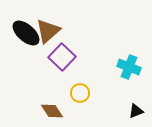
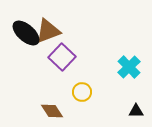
brown triangle: rotated 20 degrees clockwise
cyan cross: rotated 25 degrees clockwise
yellow circle: moved 2 px right, 1 px up
black triangle: rotated 21 degrees clockwise
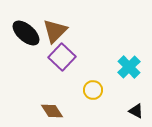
brown triangle: moved 7 px right; rotated 24 degrees counterclockwise
yellow circle: moved 11 px right, 2 px up
black triangle: rotated 28 degrees clockwise
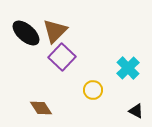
cyan cross: moved 1 px left, 1 px down
brown diamond: moved 11 px left, 3 px up
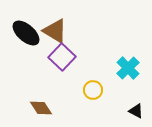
brown triangle: rotated 44 degrees counterclockwise
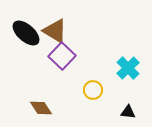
purple square: moved 1 px up
black triangle: moved 8 px left, 1 px down; rotated 21 degrees counterclockwise
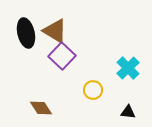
black ellipse: rotated 36 degrees clockwise
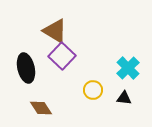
black ellipse: moved 35 px down
black triangle: moved 4 px left, 14 px up
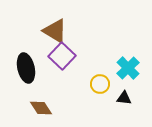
yellow circle: moved 7 px right, 6 px up
